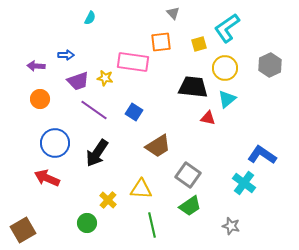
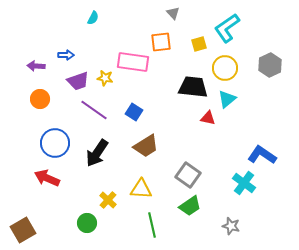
cyan semicircle: moved 3 px right
brown trapezoid: moved 12 px left
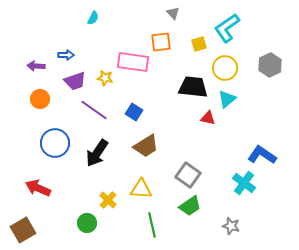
purple trapezoid: moved 3 px left
red arrow: moved 9 px left, 10 px down
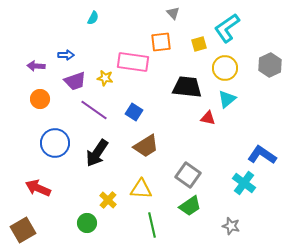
black trapezoid: moved 6 px left
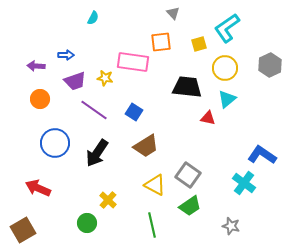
yellow triangle: moved 14 px right, 4 px up; rotated 25 degrees clockwise
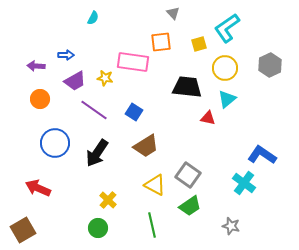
purple trapezoid: rotated 10 degrees counterclockwise
green circle: moved 11 px right, 5 px down
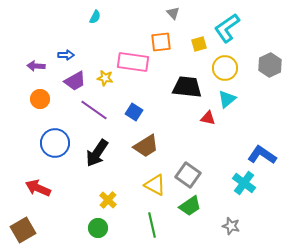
cyan semicircle: moved 2 px right, 1 px up
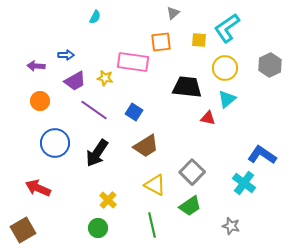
gray triangle: rotated 32 degrees clockwise
yellow square: moved 4 px up; rotated 21 degrees clockwise
orange circle: moved 2 px down
gray square: moved 4 px right, 3 px up; rotated 10 degrees clockwise
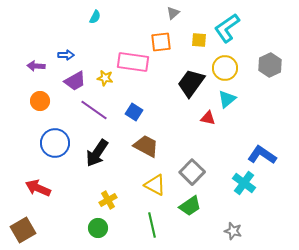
black trapezoid: moved 4 px right, 4 px up; rotated 60 degrees counterclockwise
brown trapezoid: rotated 120 degrees counterclockwise
yellow cross: rotated 18 degrees clockwise
gray star: moved 2 px right, 5 px down
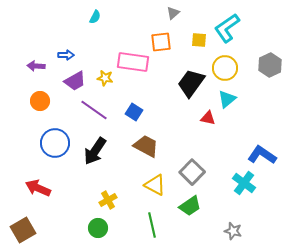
black arrow: moved 2 px left, 2 px up
